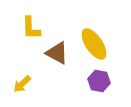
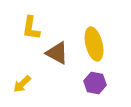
yellow L-shape: rotated 10 degrees clockwise
yellow ellipse: rotated 20 degrees clockwise
purple hexagon: moved 4 px left, 2 px down
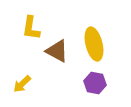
brown triangle: moved 2 px up
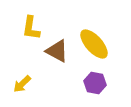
yellow ellipse: rotated 28 degrees counterclockwise
